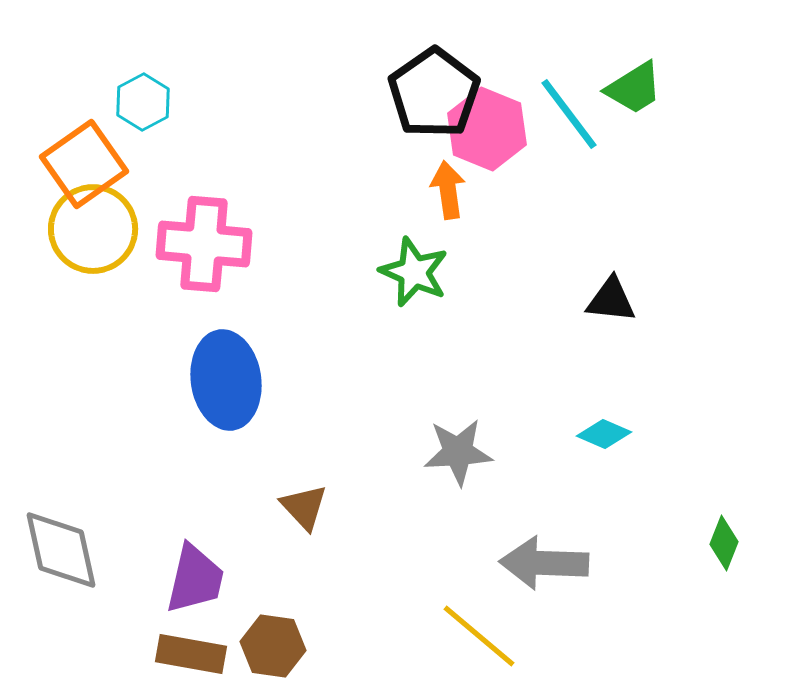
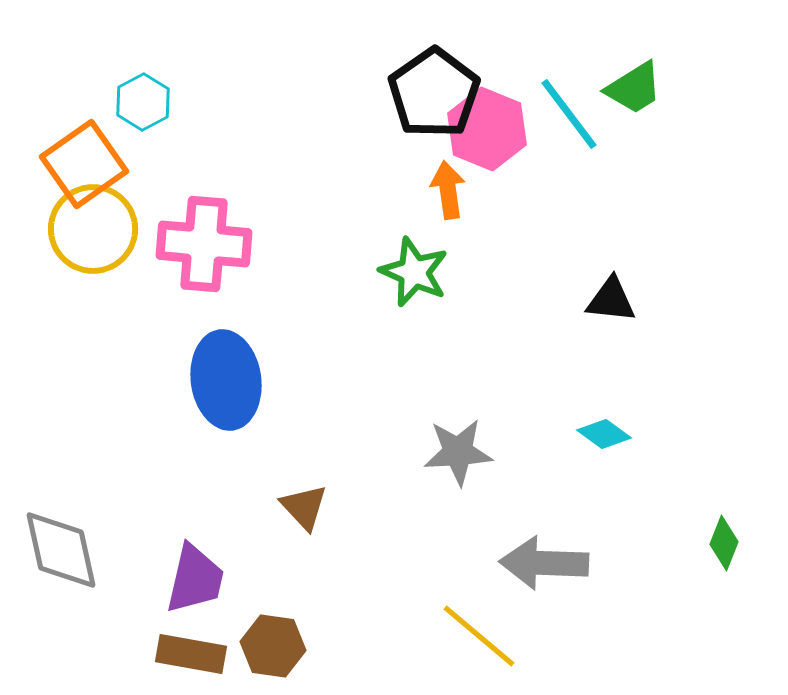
cyan diamond: rotated 12 degrees clockwise
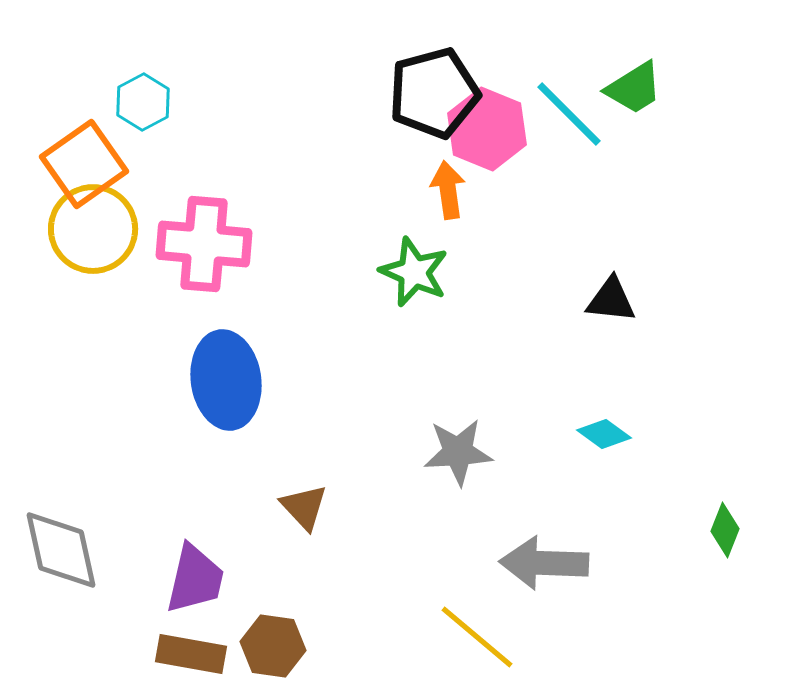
black pentagon: rotated 20 degrees clockwise
cyan line: rotated 8 degrees counterclockwise
green diamond: moved 1 px right, 13 px up
yellow line: moved 2 px left, 1 px down
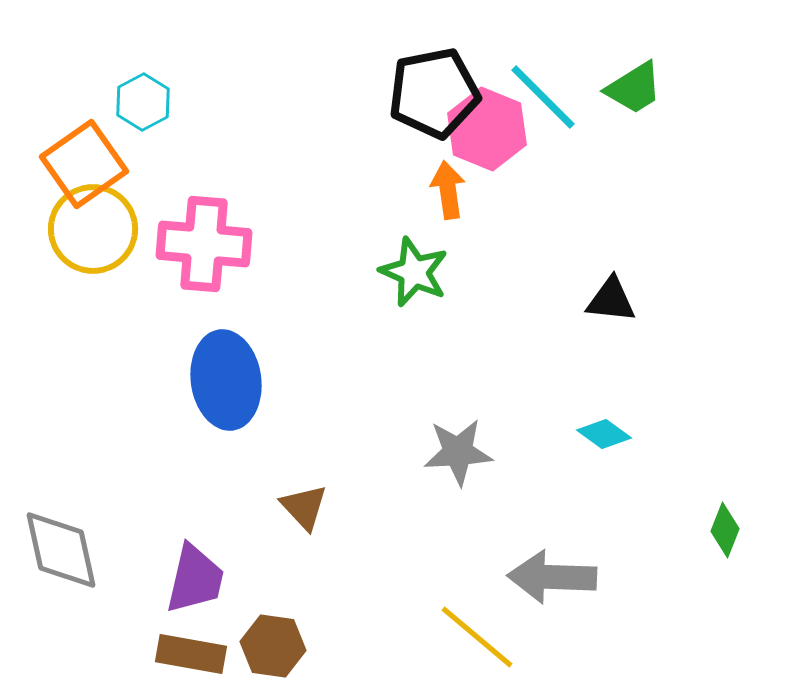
black pentagon: rotated 4 degrees clockwise
cyan line: moved 26 px left, 17 px up
gray arrow: moved 8 px right, 14 px down
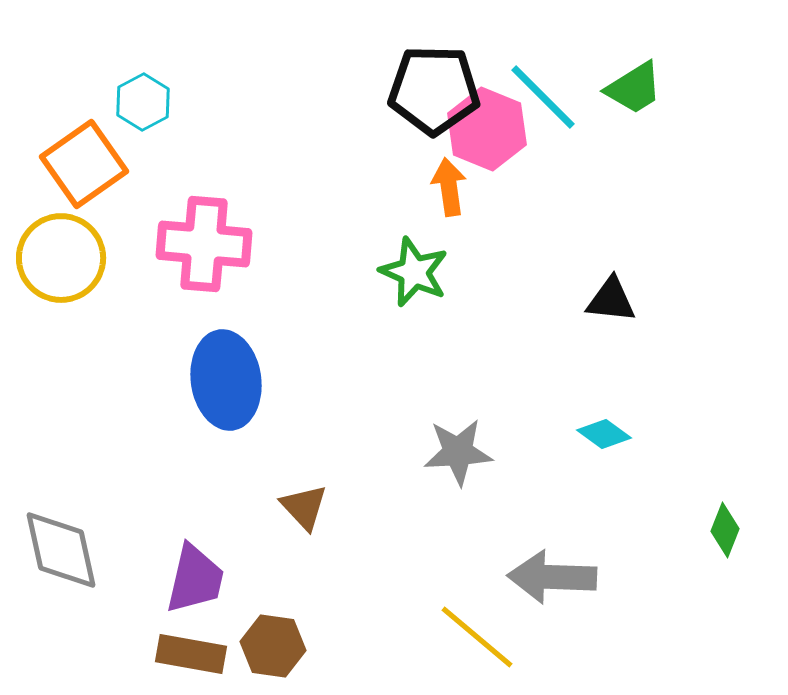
black pentagon: moved 3 px up; rotated 12 degrees clockwise
orange arrow: moved 1 px right, 3 px up
yellow circle: moved 32 px left, 29 px down
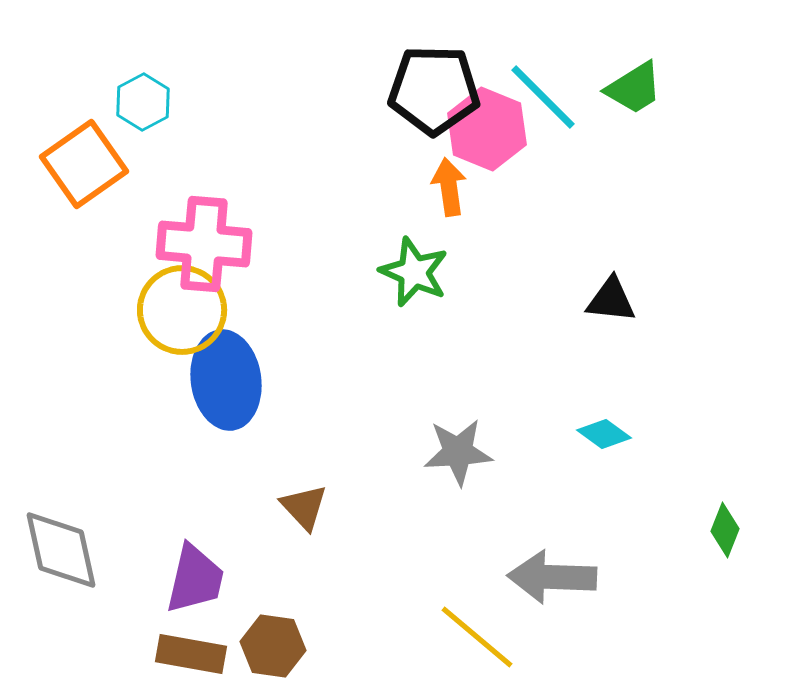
yellow circle: moved 121 px right, 52 px down
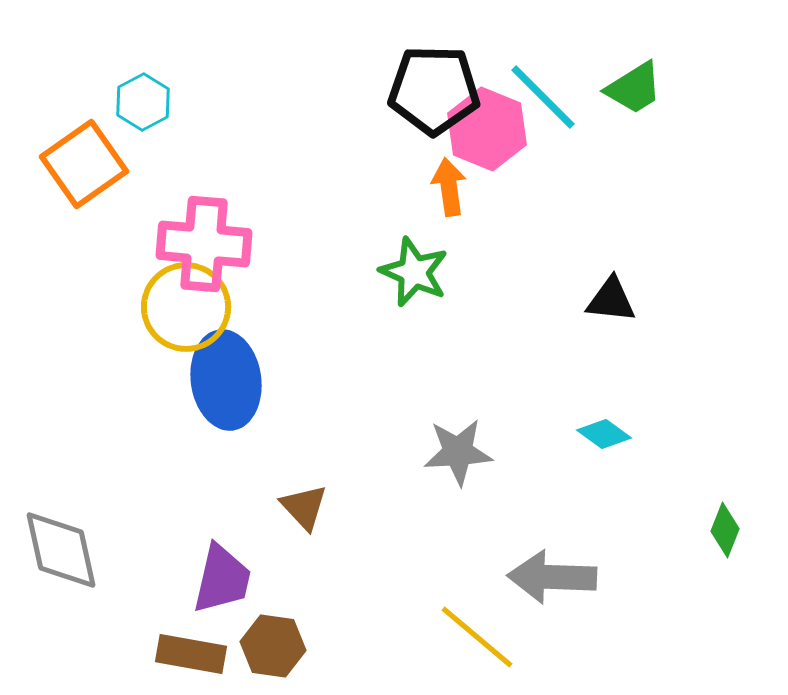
yellow circle: moved 4 px right, 3 px up
purple trapezoid: moved 27 px right
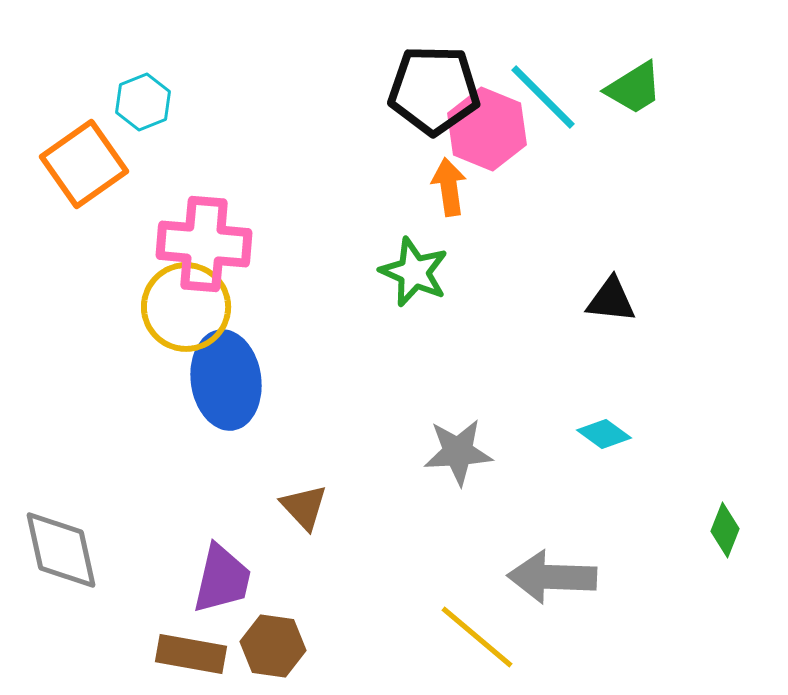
cyan hexagon: rotated 6 degrees clockwise
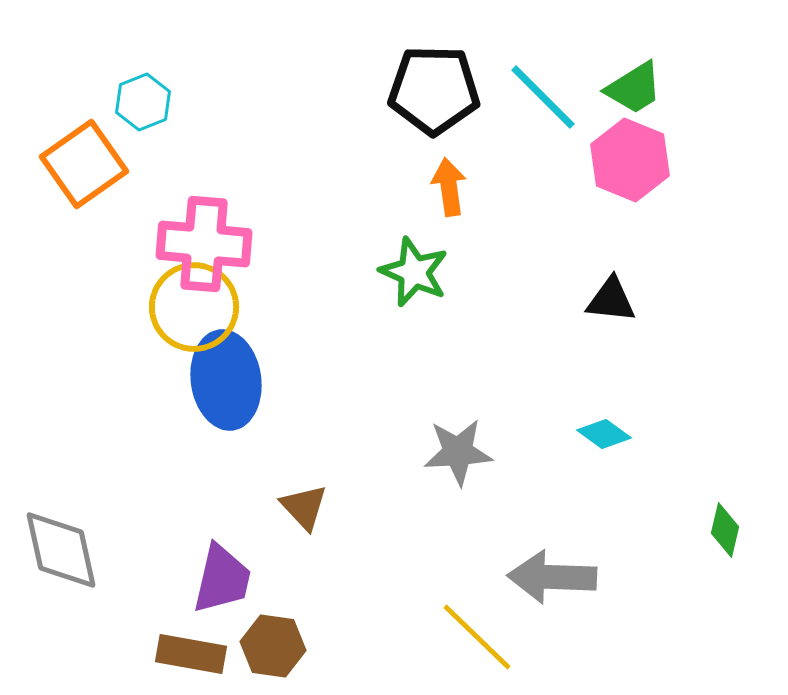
pink hexagon: moved 143 px right, 31 px down
yellow circle: moved 8 px right
green diamond: rotated 8 degrees counterclockwise
yellow line: rotated 4 degrees clockwise
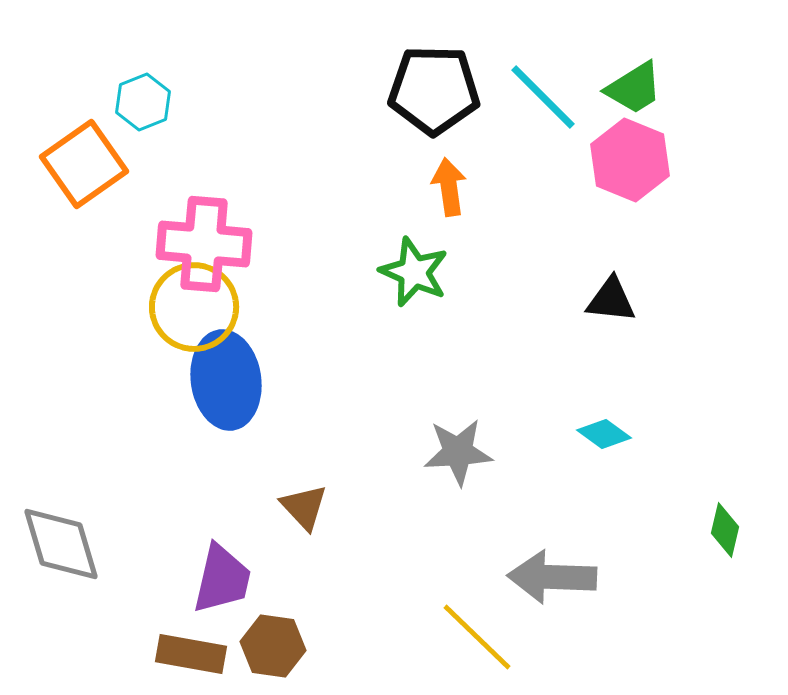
gray diamond: moved 6 px up; rotated 4 degrees counterclockwise
